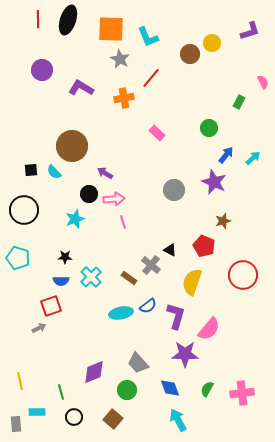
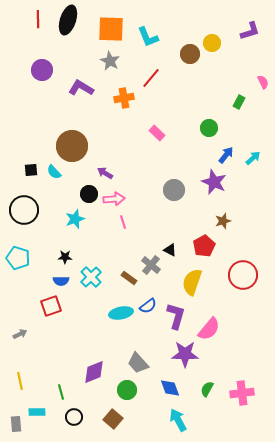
gray star at (120, 59): moved 10 px left, 2 px down
red pentagon at (204, 246): rotated 20 degrees clockwise
gray arrow at (39, 328): moved 19 px left, 6 px down
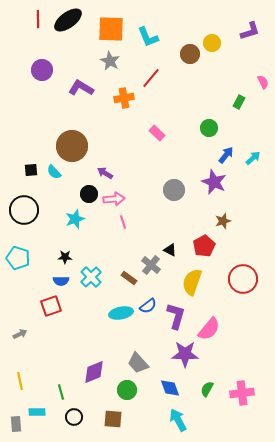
black ellipse at (68, 20): rotated 36 degrees clockwise
red circle at (243, 275): moved 4 px down
brown square at (113, 419): rotated 36 degrees counterclockwise
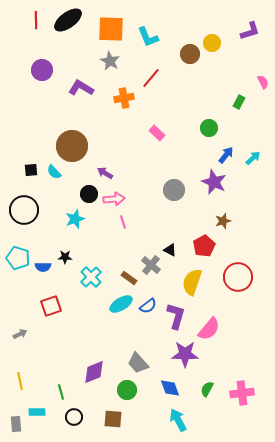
red line at (38, 19): moved 2 px left, 1 px down
red circle at (243, 279): moved 5 px left, 2 px up
blue semicircle at (61, 281): moved 18 px left, 14 px up
cyan ellipse at (121, 313): moved 9 px up; rotated 20 degrees counterclockwise
